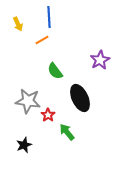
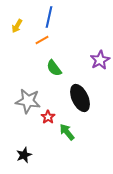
blue line: rotated 15 degrees clockwise
yellow arrow: moved 1 px left, 2 px down; rotated 56 degrees clockwise
green semicircle: moved 1 px left, 3 px up
red star: moved 2 px down
black star: moved 10 px down
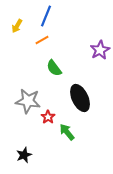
blue line: moved 3 px left, 1 px up; rotated 10 degrees clockwise
purple star: moved 10 px up
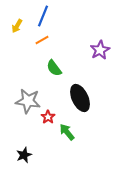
blue line: moved 3 px left
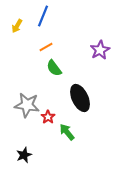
orange line: moved 4 px right, 7 px down
gray star: moved 1 px left, 4 px down
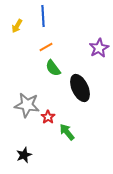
blue line: rotated 25 degrees counterclockwise
purple star: moved 1 px left, 2 px up
green semicircle: moved 1 px left
black ellipse: moved 10 px up
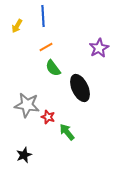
red star: rotated 16 degrees counterclockwise
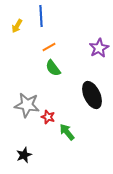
blue line: moved 2 px left
orange line: moved 3 px right
black ellipse: moved 12 px right, 7 px down
